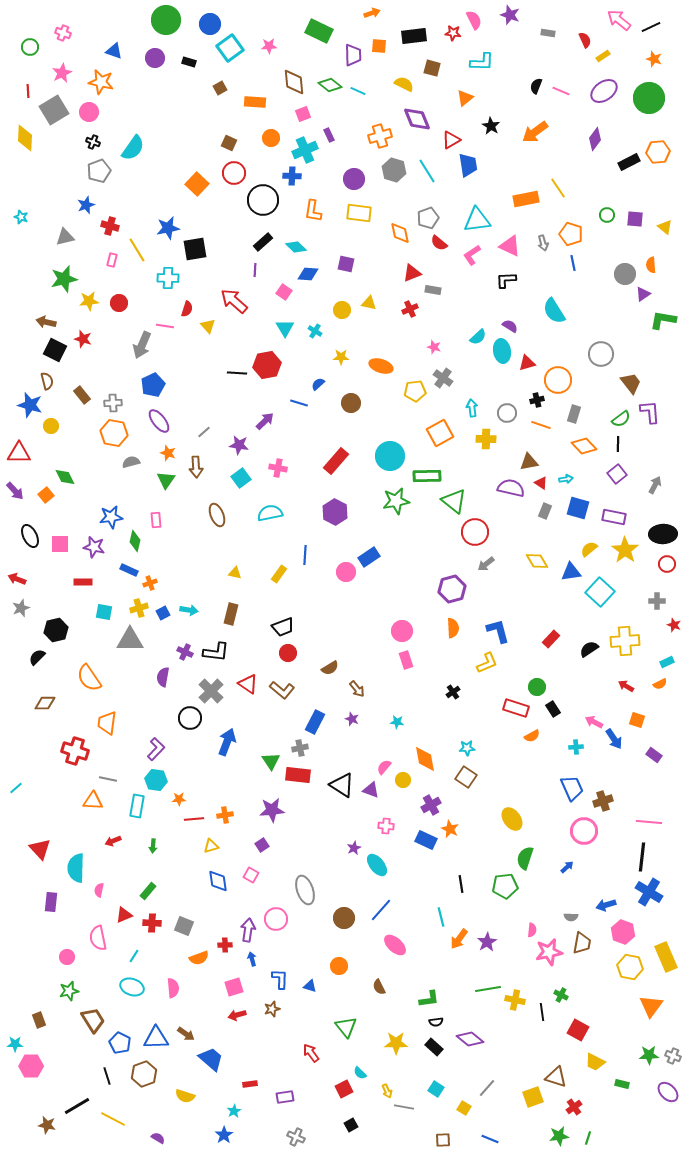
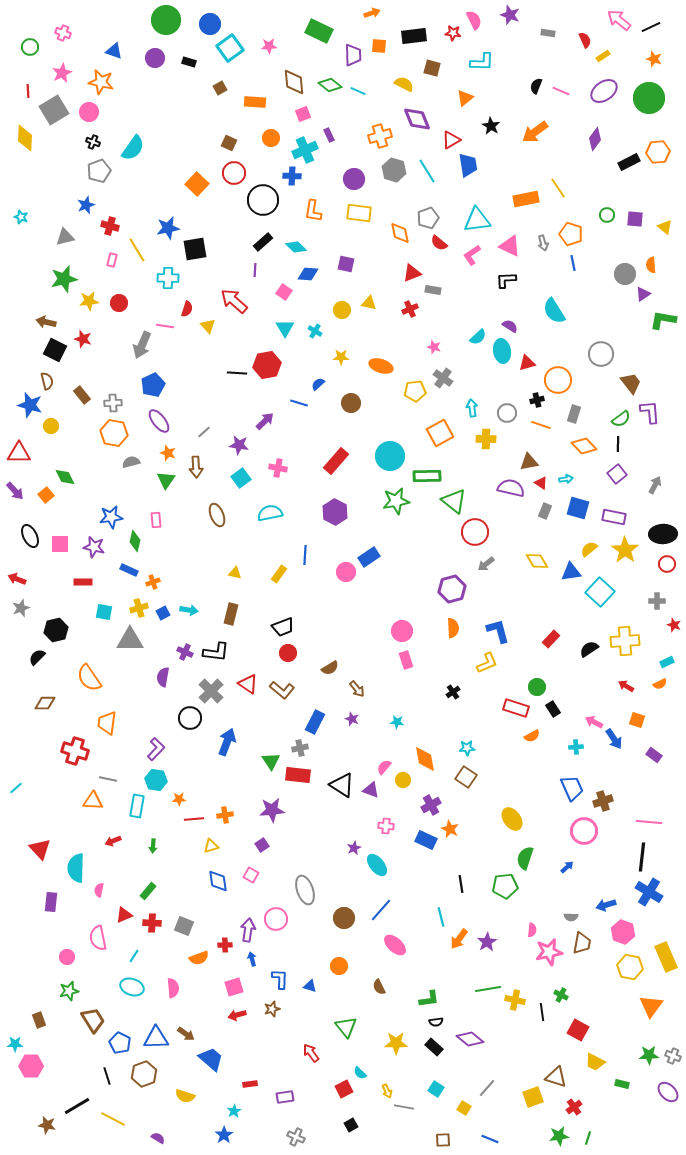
orange cross at (150, 583): moved 3 px right, 1 px up
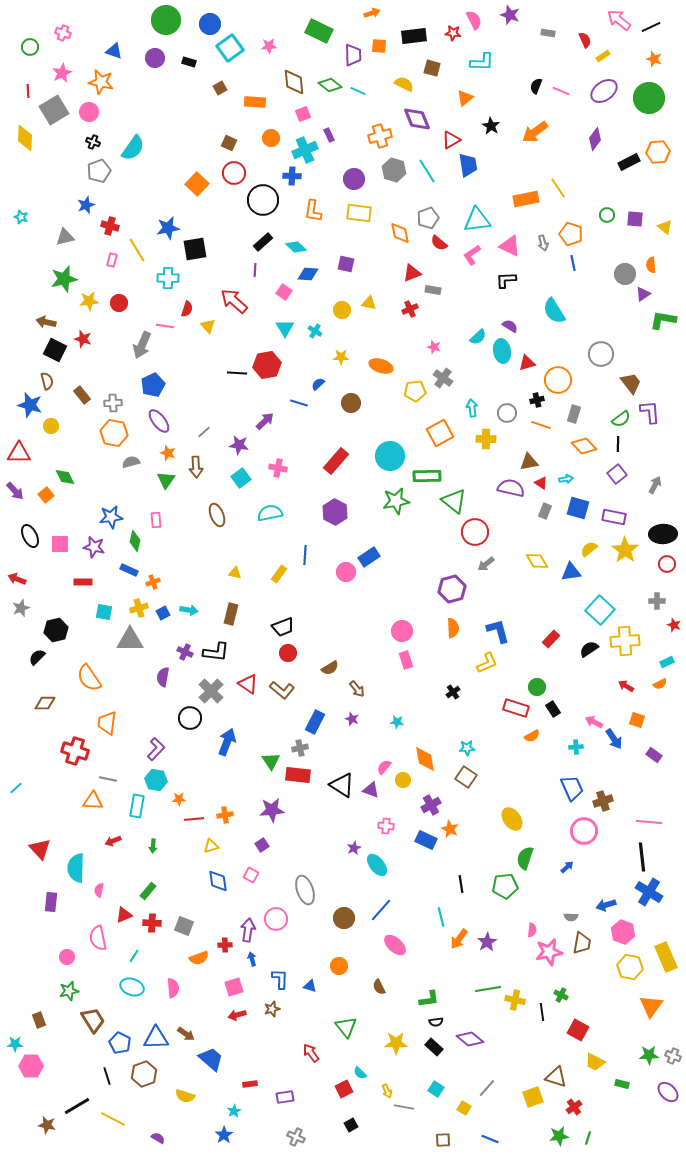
cyan square at (600, 592): moved 18 px down
black line at (642, 857): rotated 12 degrees counterclockwise
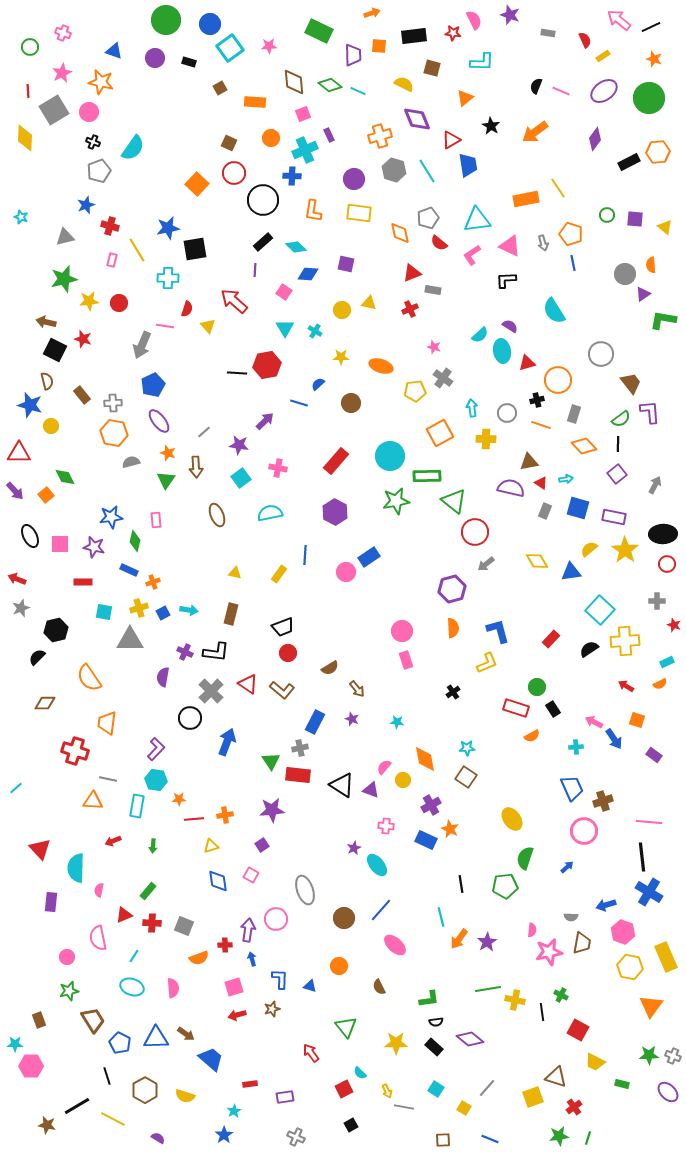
cyan semicircle at (478, 337): moved 2 px right, 2 px up
brown hexagon at (144, 1074): moved 1 px right, 16 px down; rotated 10 degrees counterclockwise
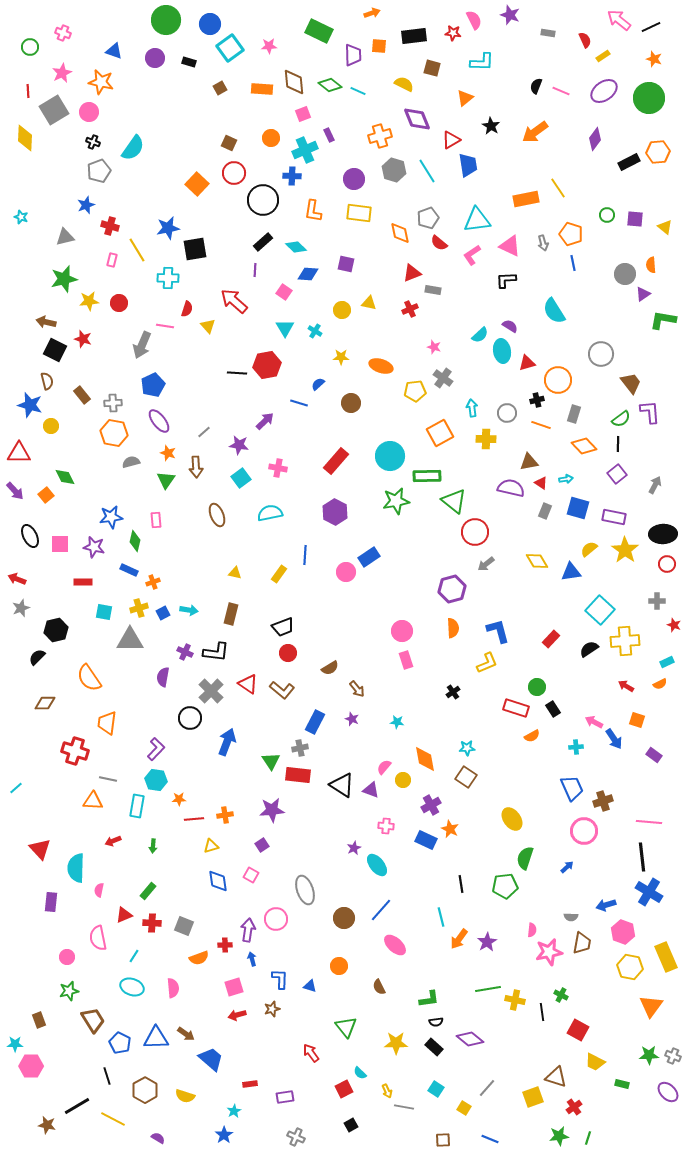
orange rectangle at (255, 102): moved 7 px right, 13 px up
